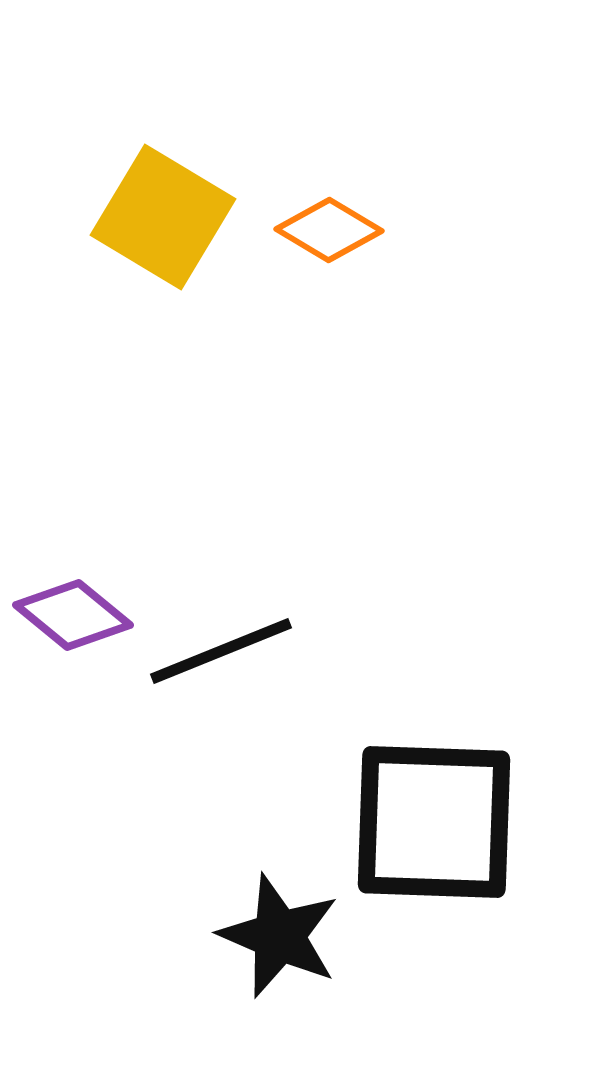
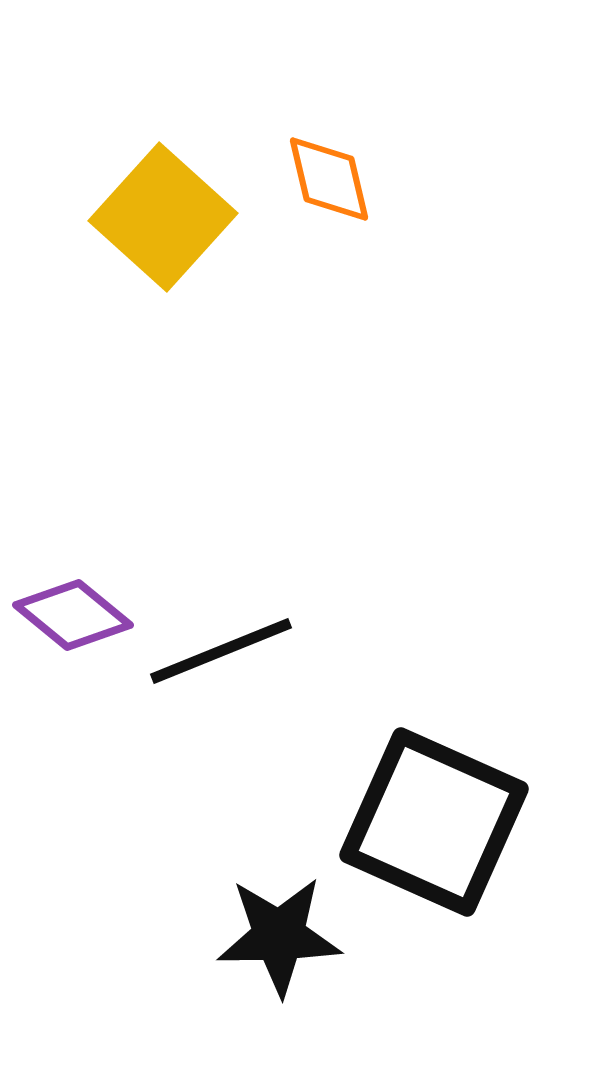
yellow square: rotated 11 degrees clockwise
orange diamond: moved 51 px up; rotated 46 degrees clockwise
black square: rotated 22 degrees clockwise
black star: rotated 24 degrees counterclockwise
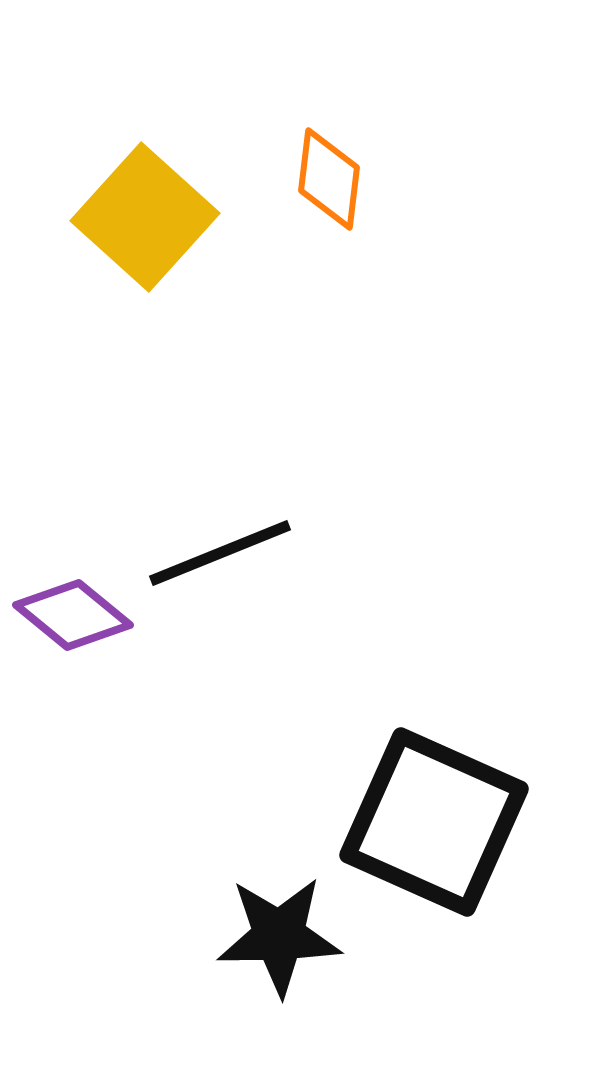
orange diamond: rotated 20 degrees clockwise
yellow square: moved 18 px left
black line: moved 1 px left, 98 px up
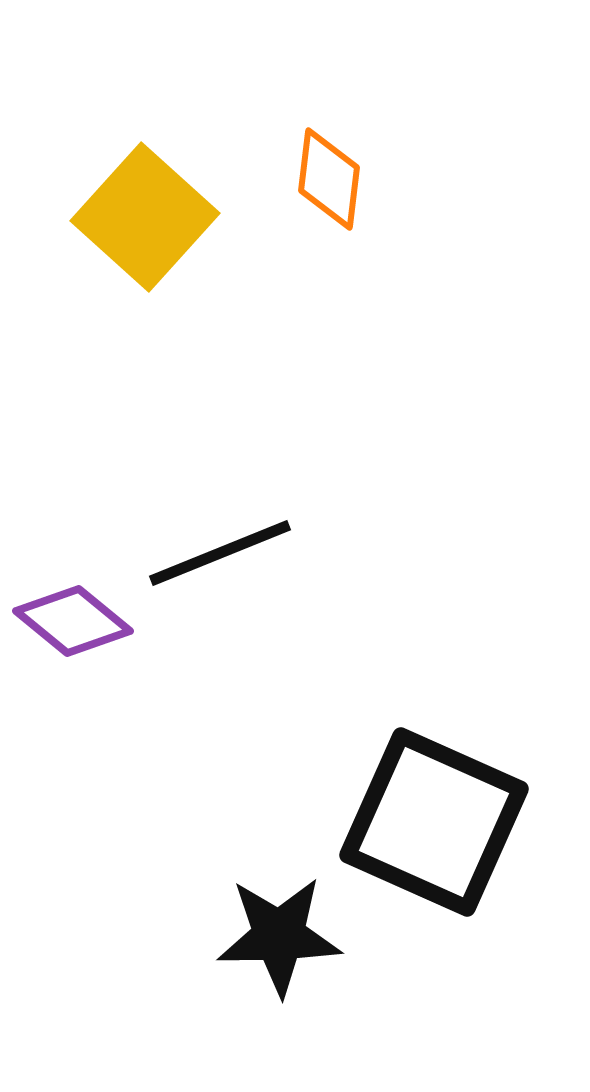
purple diamond: moved 6 px down
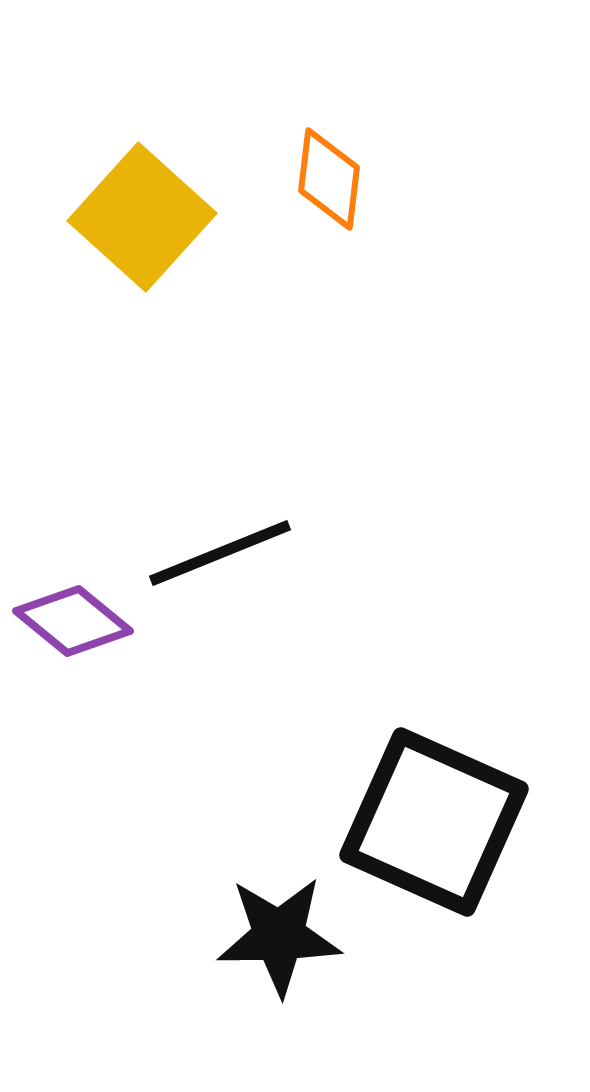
yellow square: moved 3 px left
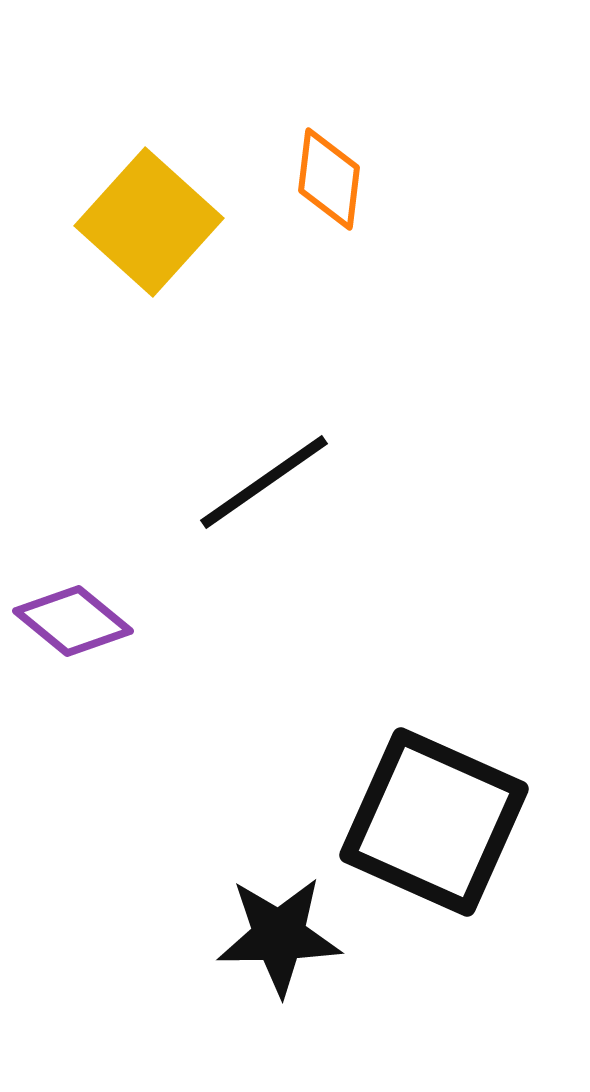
yellow square: moved 7 px right, 5 px down
black line: moved 44 px right, 71 px up; rotated 13 degrees counterclockwise
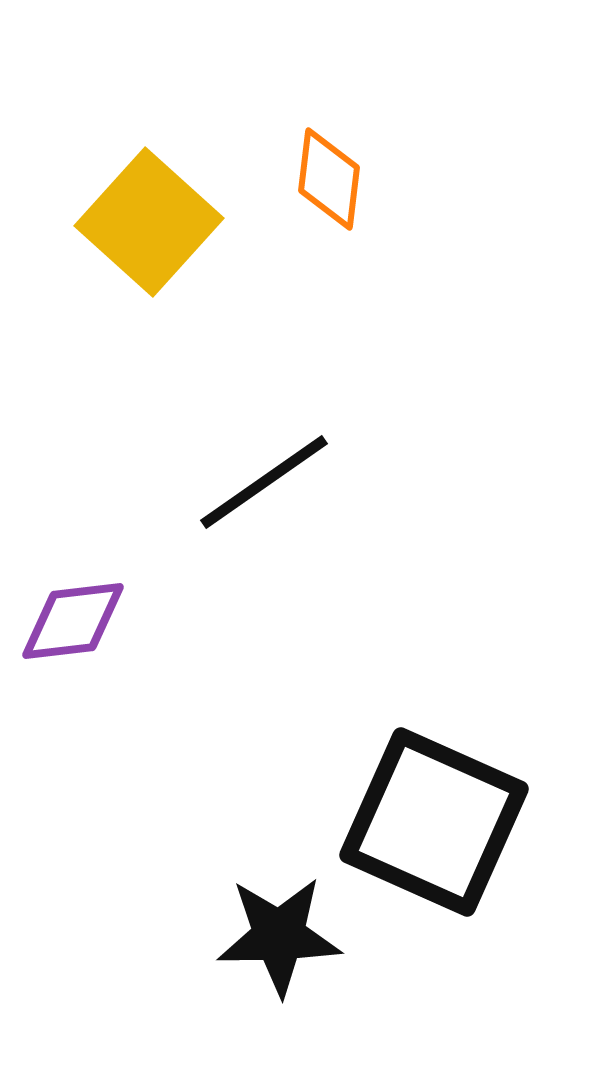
purple diamond: rotated 46 degrees counterclockwise
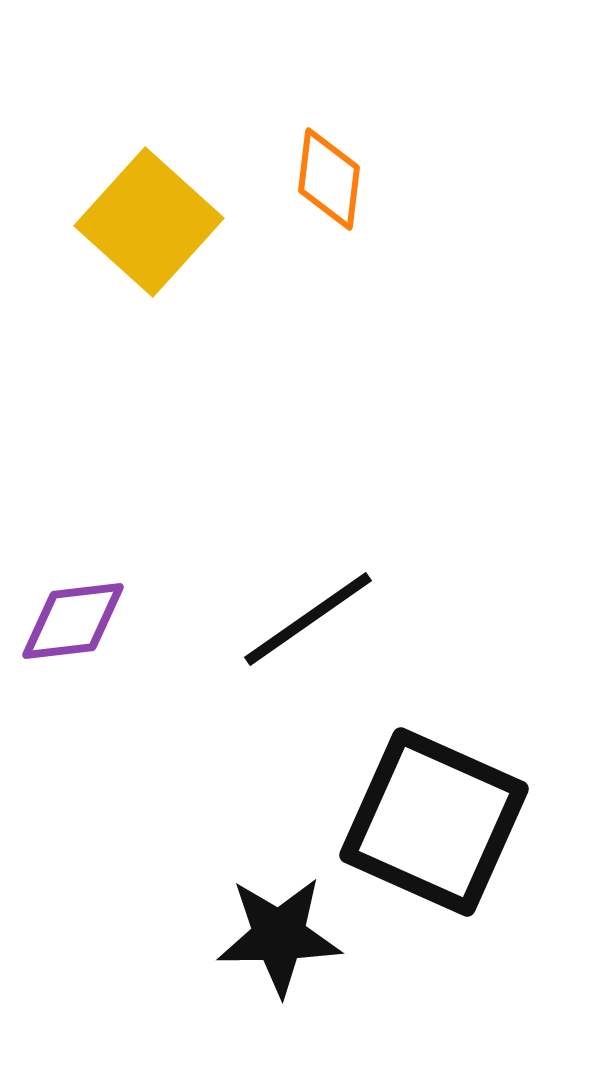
black line: moved 44 px right, 137 px down
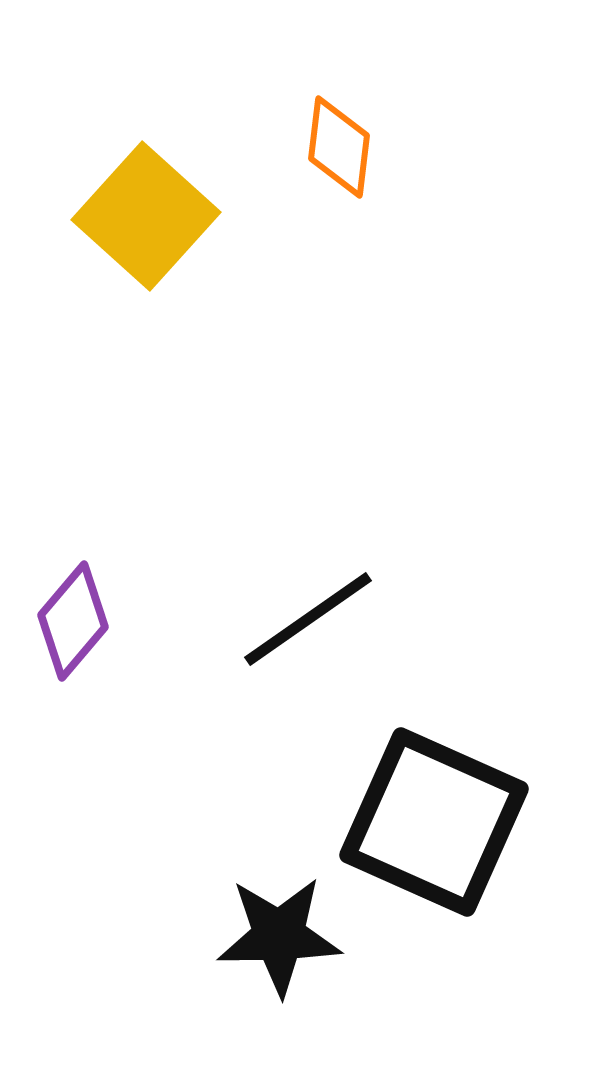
orange diamond: moved 10 px right, 32 px up
yellow square: moved 3 px left, 6 px up
purple diamond: rotated 43 degrees counterclockwise
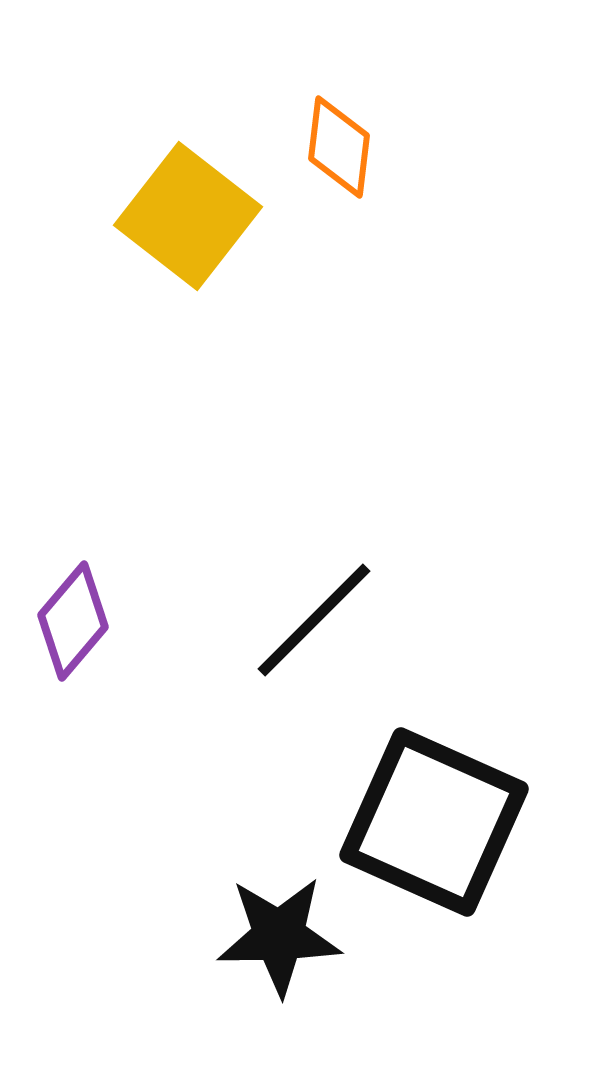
yellow square: moved 42 px right; rotated 4 degrees counterclockwise
black line: moved 6 px right, 1 px down; rotated 10 degrees counterclockwise
